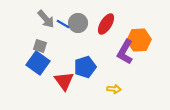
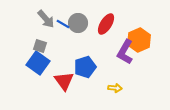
orange hexagon: rotated 20 degrees counterclockwise
yellow arrow: moved 1 px right, 1 px up
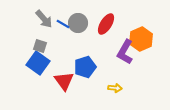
gray arrow: moved 2 px left
orange hexagon: moved 2 px right, 1 px up
